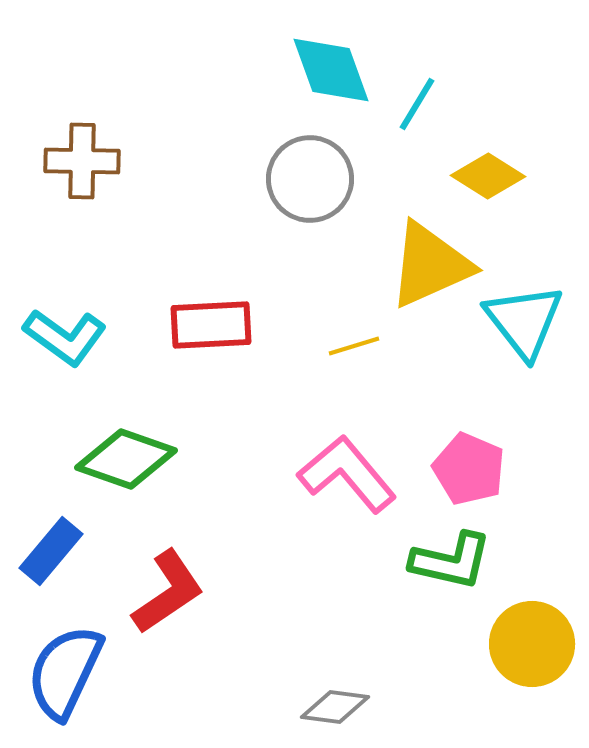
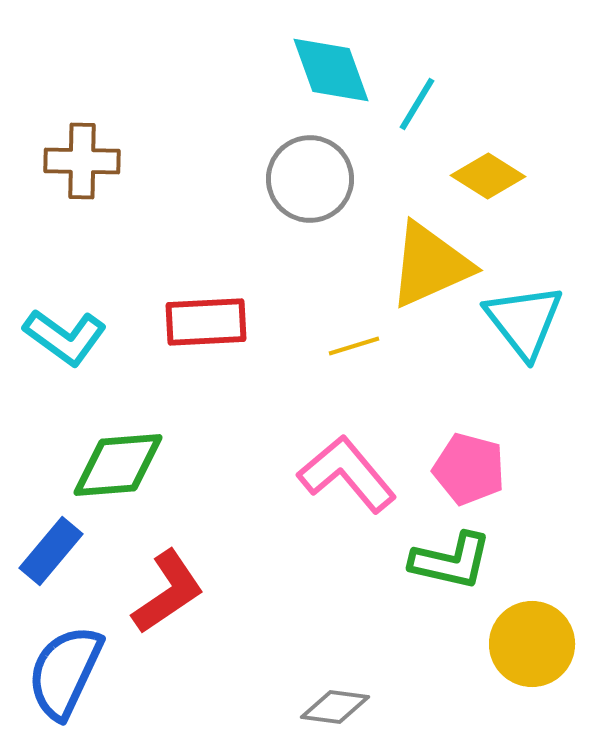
red rectangle: moved 5 px left, 3 px up
green diamond: moved 8 px left, 6 px down; rotated 24 degrees counterclockwise
pink pentagon: rotated 8 degrees counterclockwise
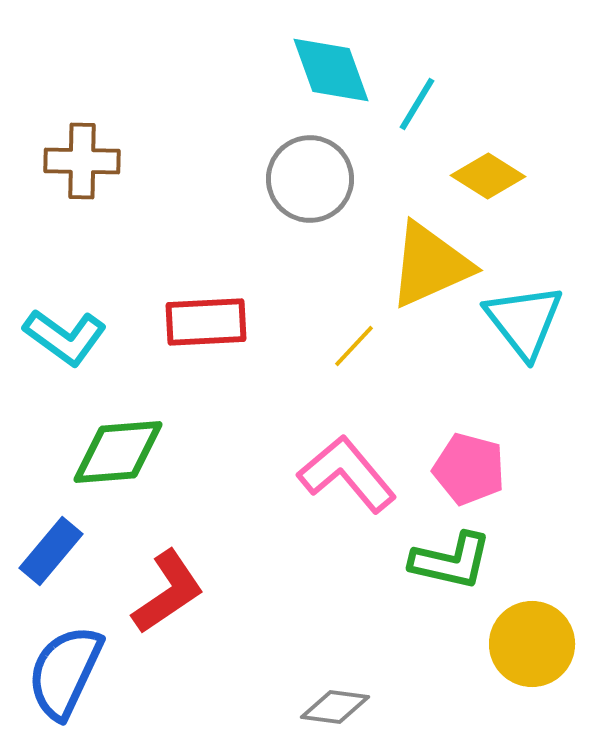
yellow line: rotated 30 degrees counterclockwise
green diamond: moved 13 px up
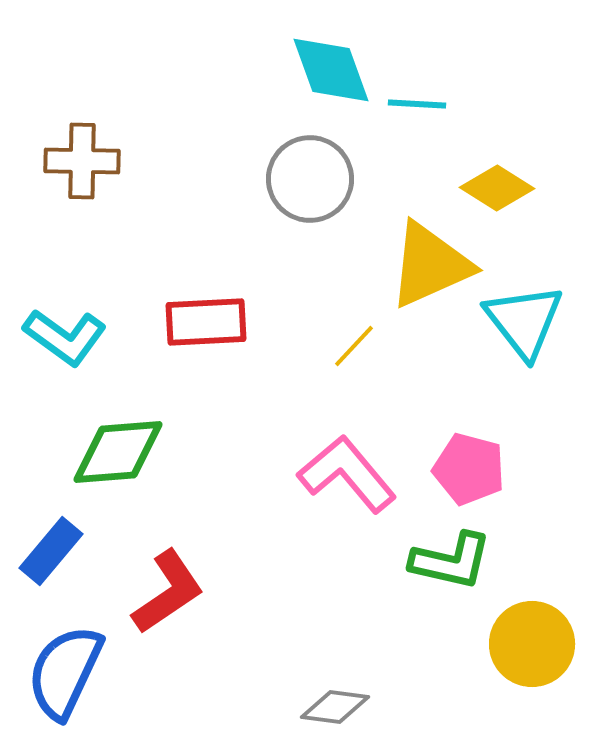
cyan line: rotated 62 degrees clockwise
yellow diamond: moved 9 px right, 12 px down
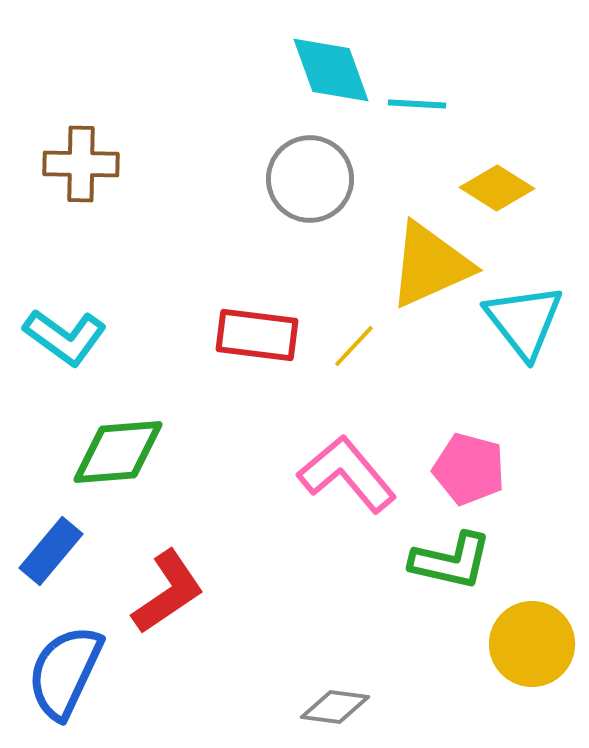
brown cross: moved 1 px left, 3 px down
red rectangle: moved 51 px right, 13 px down; rotated 10 degrees clockwise
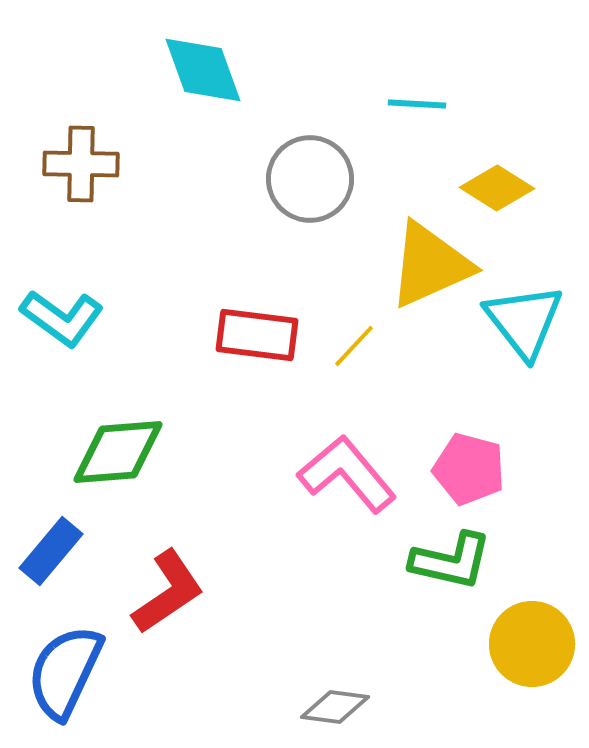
cyan diamond: moved 128 px left
cyan L-shape: moved 3 px left, 19 px up
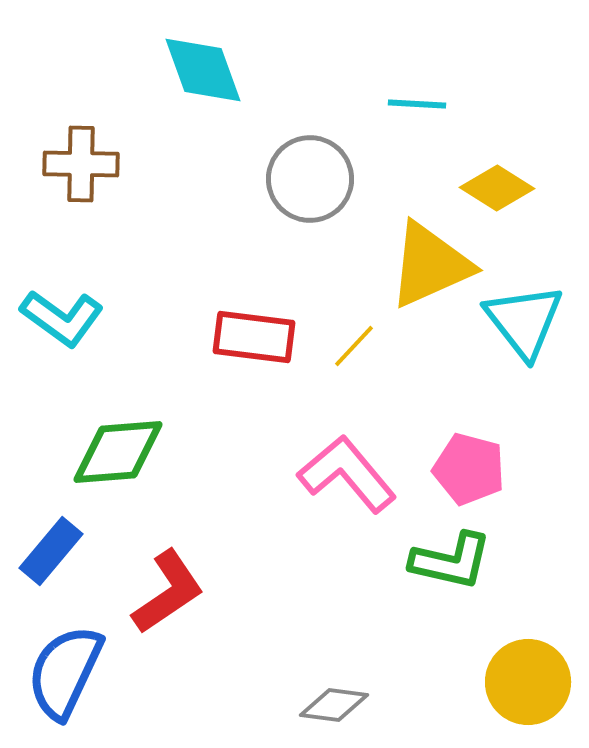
red rectangle: moved 3 px left, 2 px down
yellow circle: moved 4 px left, 38 px down
gray diamond: moved 1 px left, 2 px up
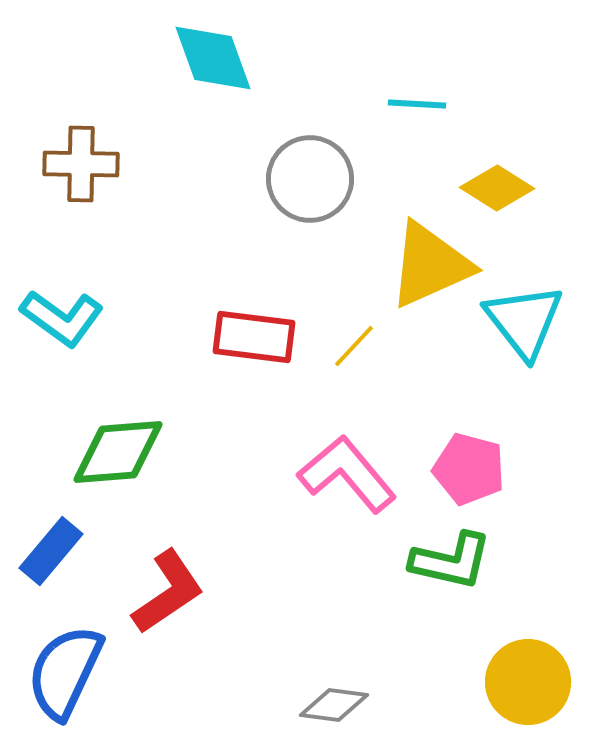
cyan diamond: moved 10 px right, 12 px up
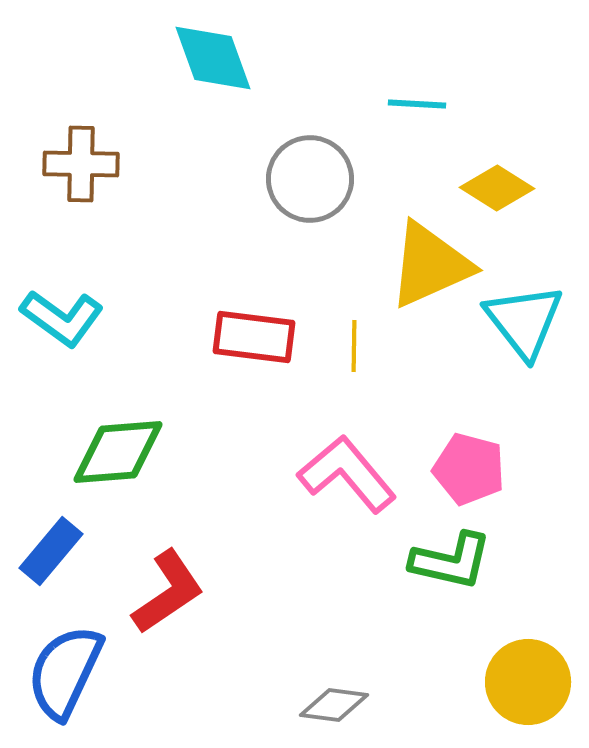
yellow line: rotated 42 degrees counterclockwise
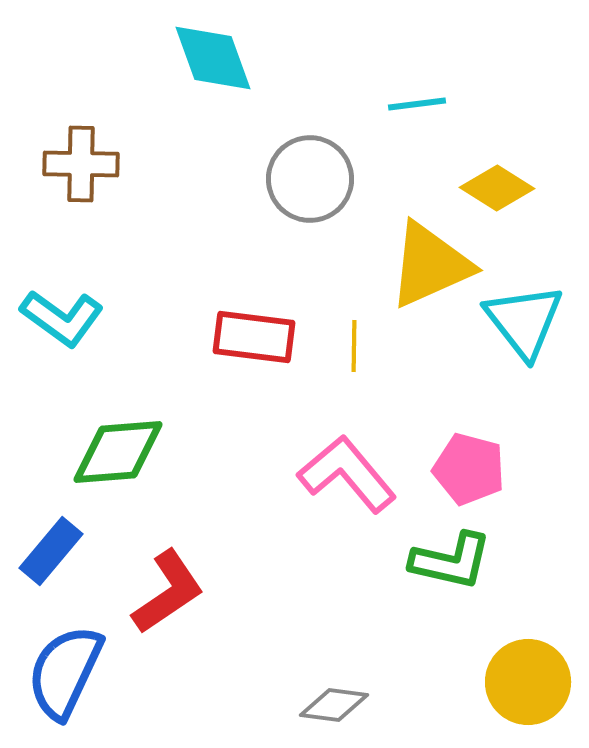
cyan line: rotated 10 degrees counterclockwise
